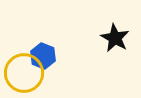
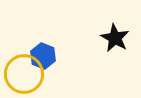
yellow circle: moved 1 px down
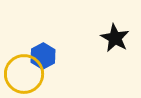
blue hexagon: rotated 10 degrees clockwise
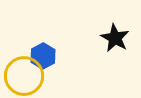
yellow circle: moved 2 px down
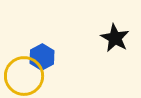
blue hexagon: moved 1 px left, 1 px down
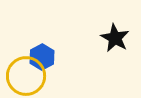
yellow circle: moved 2 px right
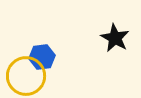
blue hexagon: rotated 20 degrees clockwise
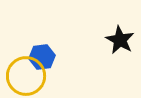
black star: moved 5 px right, 2 px down
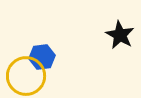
black star: moved 5 px up
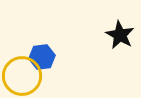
yellow circle: moved 4 px left
